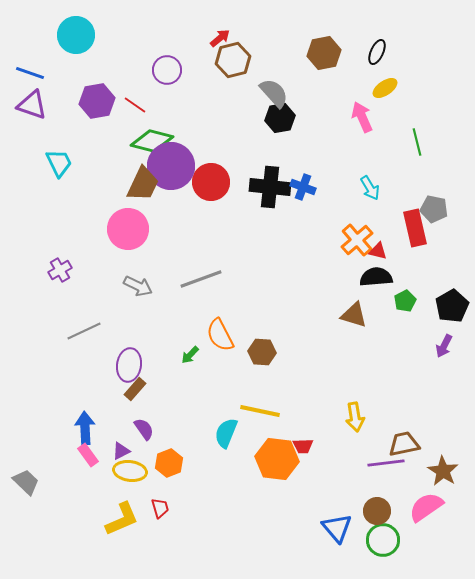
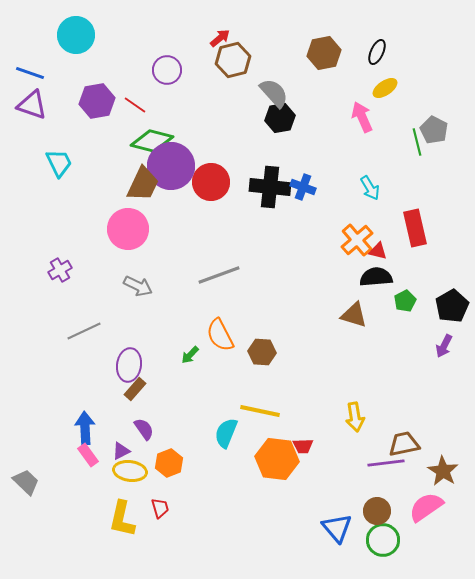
gray pentagon at (434, 209): moved 79 px up; rotated 16 degrees clockwise
gray line at (201, 279): moved 18 px right, 4 px up
yellow L-shape at (122, 519): rotated 126 degrees clockwise
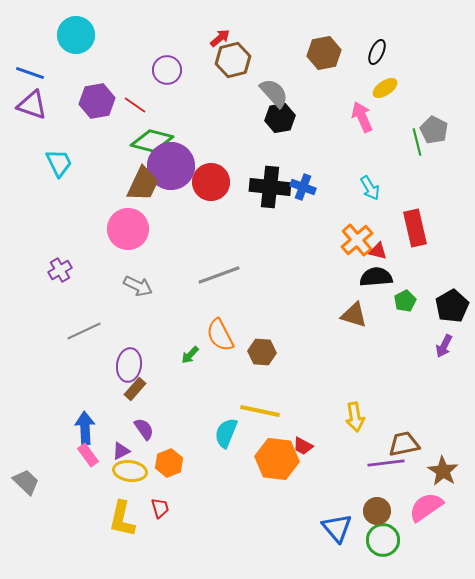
red trapezoid at (303, 446): rotated 30 degrees clockwise
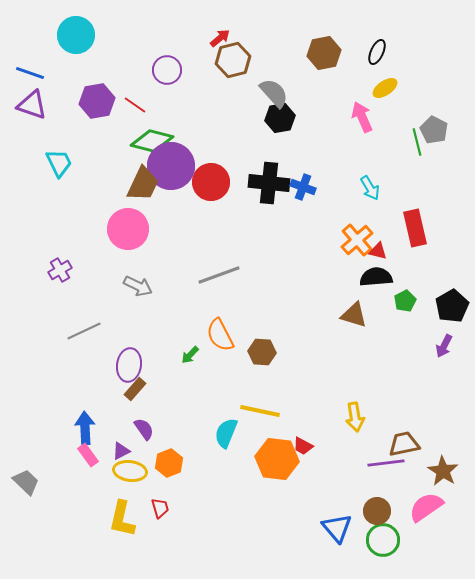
black cross at (270, 187): moved 1 px left, 4 px up
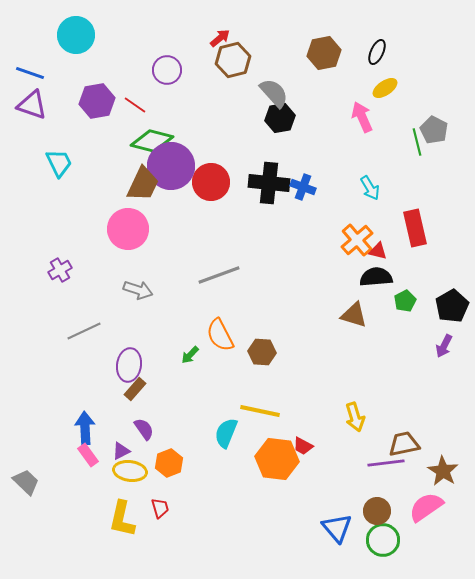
gray arrow at (138, 286): moved 4 px down; rotated 8 degrees counterclockwise
yellow arrow at (355, 417): rotated 8 degrees counterclockwise
